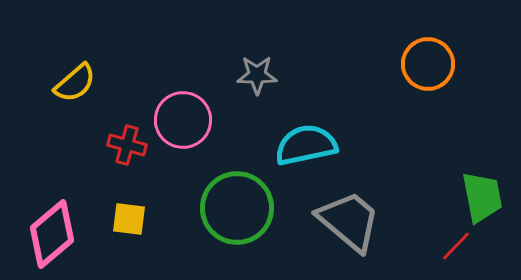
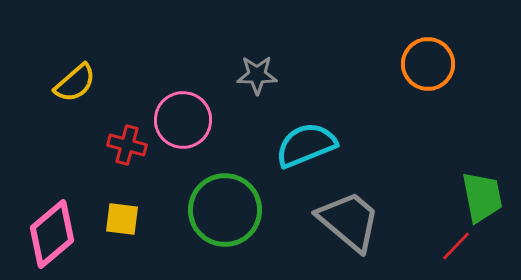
cyan semicircle: rotated 10 degrees counterclockwise
green circle: moved 12 px left, 2 px down
yellow square: moved 7 px left
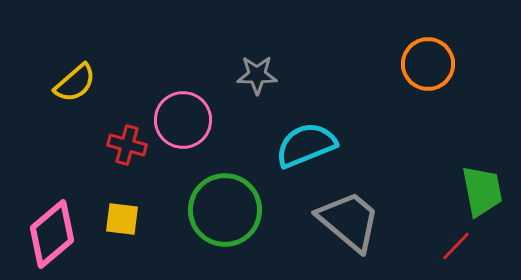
green trapezoid: moved 6 px up
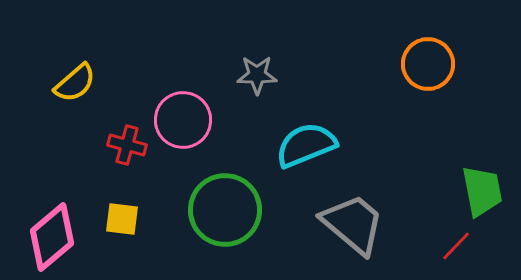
gray trapezoid: moved 4 px right, 3 px down
pink diamond: moved 3 px down
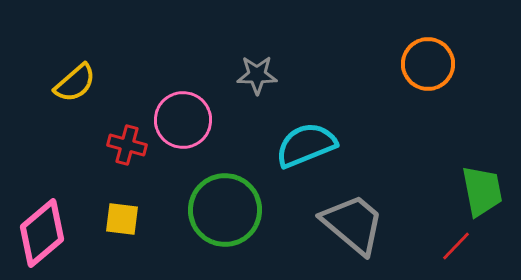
pink diamond: moved 10 px left, 4 px up
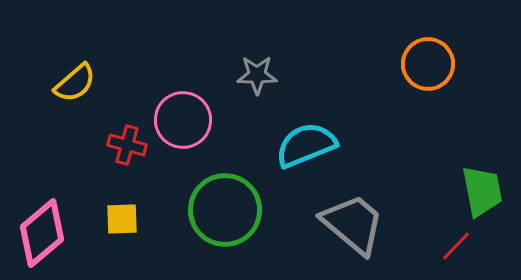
yellow square: rotated 9 degrees counterclockwise
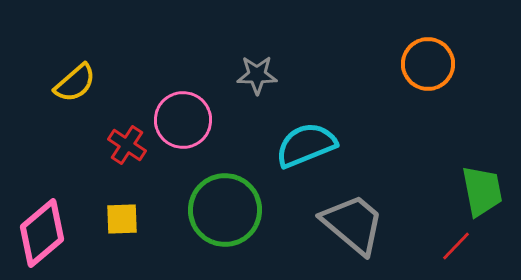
red cross: rotated 18 degrees clockwise
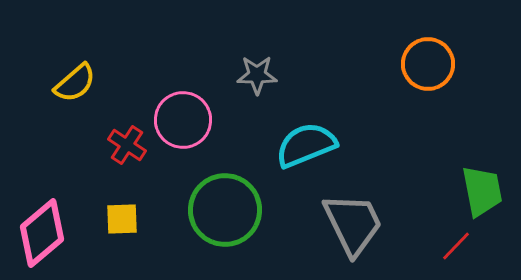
gray trapezoid: rotated 24 degrees clockwise
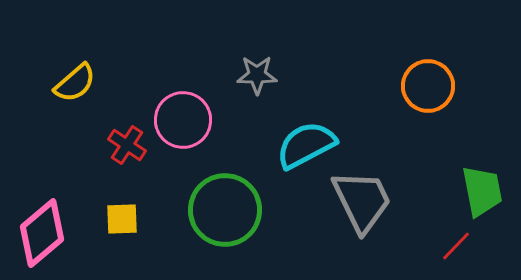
orange circle: moved 22 px down
cyan semicircle: rotated 6 degrees counterclockwise
gray trapezoid: moved 9 px right, 23 px up
